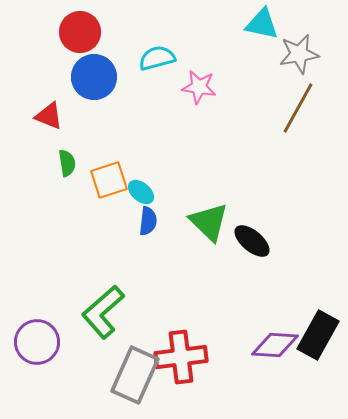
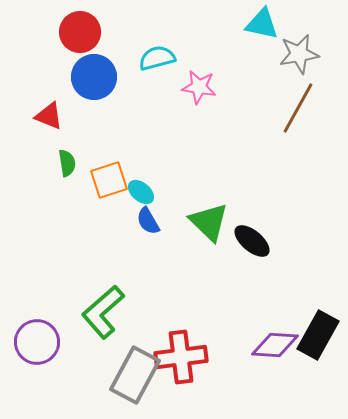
blue semicircle: rotated 144 degrees clockwise
gray rectangle: rotated 4 degrees clockwise
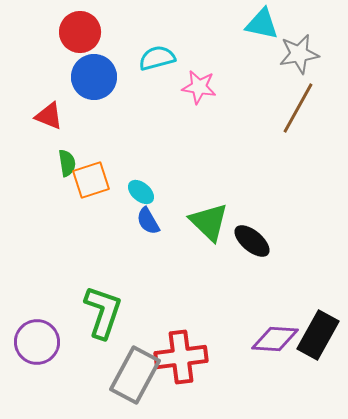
orange square: moved 18 px left
green L-shape: rotated 150 degrees clockwise
purple diamond: moved 6 px up
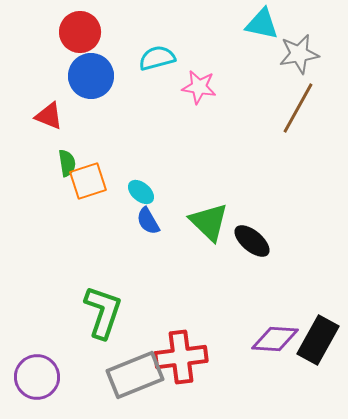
blue circle: moved 3 px left, 1 px up
orange square: moved 3 px left, 1 px down
black rectangle: moved 5 px down
purple circle: moved 35 px down
gray rectangle: rotated 40 degrees clockwise
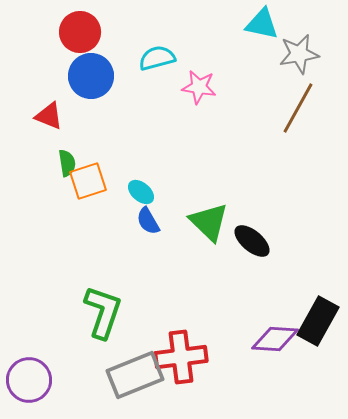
black rectangle: moved 19 px up
purple circle: moved 8 px left, 3 px down
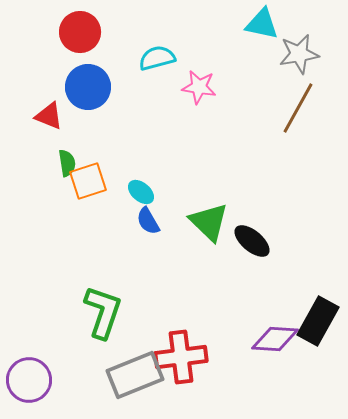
blue circle: moved 3 px left, 11 px down
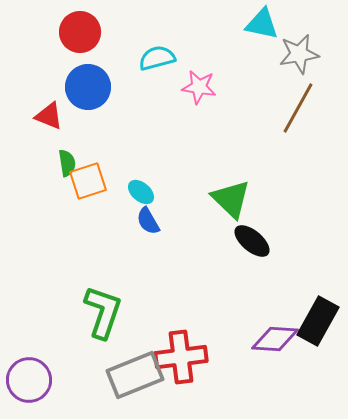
green triangle: moved 22 px right, 23 px up
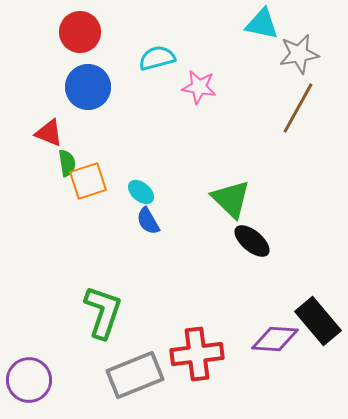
red triangle: moved 17 px down
black rectangle: rotated 69 degrees counterclockwise
red cross: moved 16 px right, 3 px up
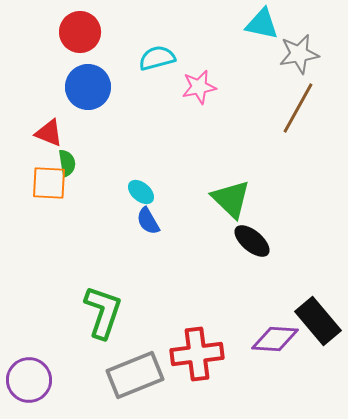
pink star: rotated 20 degrees counterclockwise
orange square: moved 39 px left, 2 px down; rotated 21 degrees clockwise
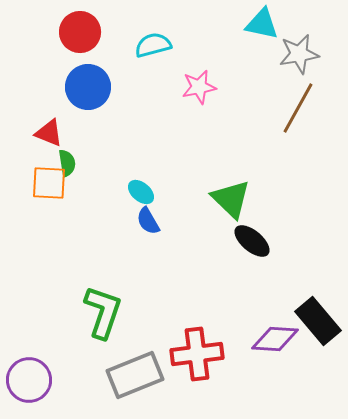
cyan semicircle: moved 4 px left, 13 px up
